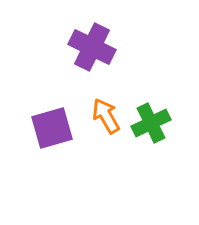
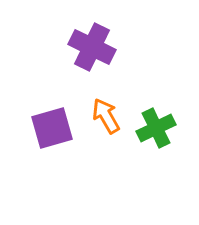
green cross: moved 5 px right, 5 px down
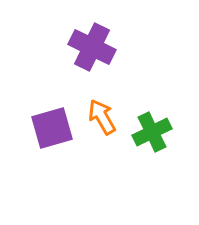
orange arrow: moved 4 px left, 1 px down
green cross: moved 4 px left, 4 px down
